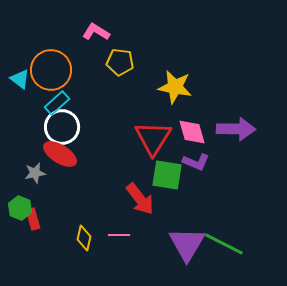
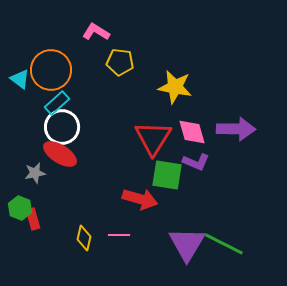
red arrow: rotated 36 degrees counterclockwise
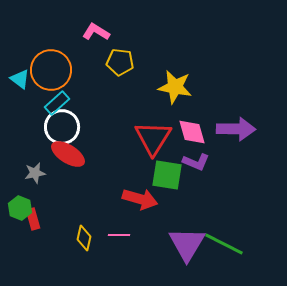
red ellipse: moved 8 px right
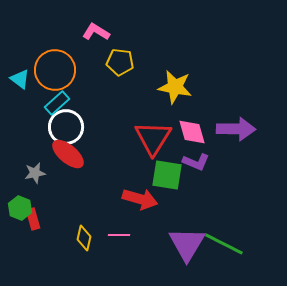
orange circle: moved 4 px right
white circle: moved 4 px right
red ellipse: rotated 8 degrees clockwise
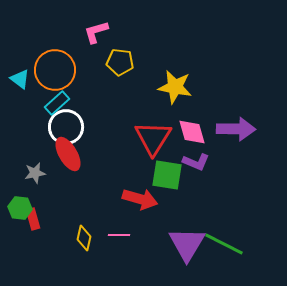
pink L-shape: rotated 48 degrees counterclockwise
red ellipse: rotated 20 degrees clockwise
green hexagon: rotated 15 degrees counterclockwise
